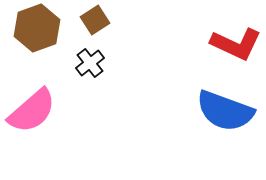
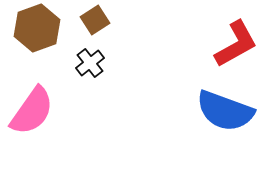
red L-shape: rotated 54 degrees counterclockwise
pink semicircle: rotated 14 degrees counterclockwise
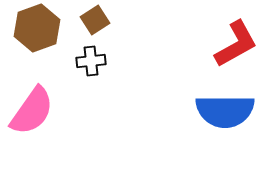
black cross: moved 1 px right, 2 px up; rotated 32 degrees clockwise
blue semicircle: rotated 20 degrees counterclockwise
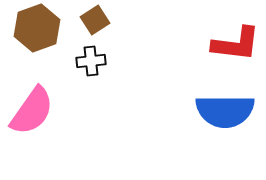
red L-shape: rotated 36 degrees clockwise
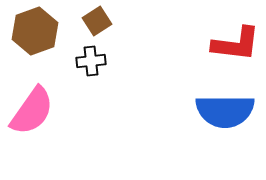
brown square: moved 2 px right, 1 px down
brown hexagon: moved 2 px left, 3 px down
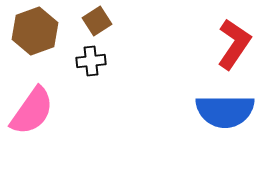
red L-shape: moved 2 px left; rotated 63 degrees counterclockwise
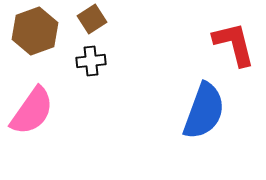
brown square: moved 5 px left, 2 px up
red L-shape: rotated 48 degrees counterclockwise
blue semicircle: moved 21 px left; rotated 70 degrees counterclockwise
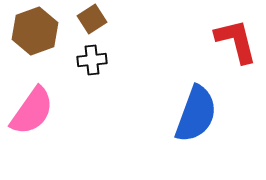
red L-shape: moved 2 px right, 3 px up
black cross: moved 1 px right, 1 px up
blue semicircle: moved 8 px left, 3 px down
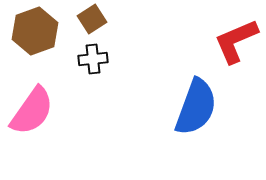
red L-shape: rotated 99 degrees counterclockwise
black cross: moved 1 px right, 1 px up
blue semicircle: moved 7 px up
